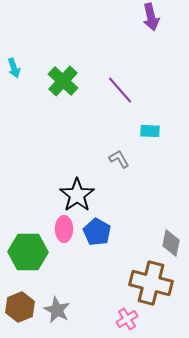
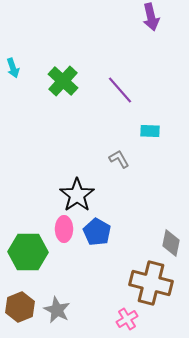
cyan arrow: moved 1 px left
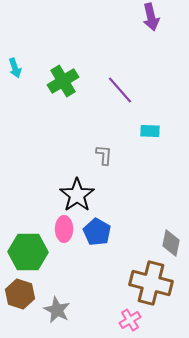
cyan arrow: moved 2 px right
green cross: rotated 16 degrees clockwise
gray L-shape: moved 15 px left, 4 px up; rotated 35 degrees clockwise
brown hexagon: moved 13 px up; rotated 20 degrees counterclockwise
pink cross: moved 3 px right, 1 px down
